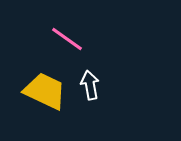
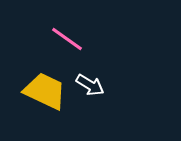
white arrow: rotated 132 degrees clockwise
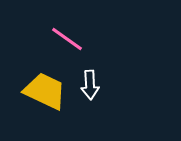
white arrow: rotated 56 degrees clockwise
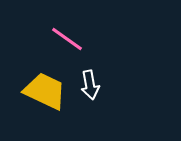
white arrow: rotated 8 degrees counterclockwise
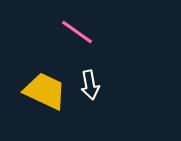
pink line: moved 10 px right, 7 px up
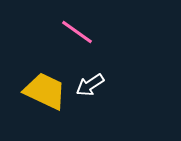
white arrow: rotated 68 degrees clockwise
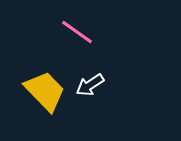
yellow trapezoid: rotated 21 degrees clockwise
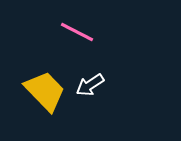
pink line: rotated 8 degrees counterclockwise
